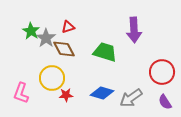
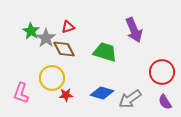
purple arrow: rotated 20 degrees counterclockwise
gray arrow: moved 1 px left, 1 px down
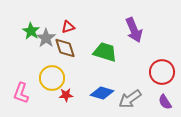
brown diamond: moved 1 px right, 1 px up; rotated 10 degrees clockwise
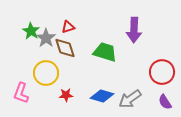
purple arrow: rotated 25 degrees clockwise
yellow circle: moved 6 px left, 5 px up
blue diamond: moved 3 px down
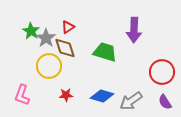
red triangle: rotated 16 degrees counterclockwise
yellow circle: moved 3 px right, 7 px up
pink L-shape: moved 1 px right, 2 px down
gray arrow: moved 1 px right, 2 px down
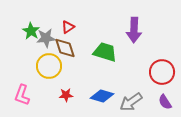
gray star: rotated 30 degrees clockwise
gray arrow: moved 1 px down
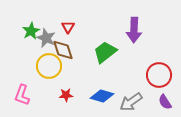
red triangle: rotated 24 degrees counterclockwise
green star: rotated 12 degrees clockwise
gray star: rotated 30 degrees clockwise
brown diamond: moved 2 px left, 2 px down
green trapezoid: rotated 55 degrees counterclockwise
red circle: moved 3 px left, 3 px down
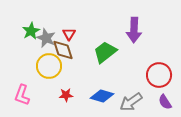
red triangle: moved 1 px right, 7 px down
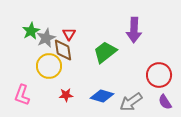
gray star: rotated 24 degrees clockwise
brown diamond: rotated 10 degrees clockwise
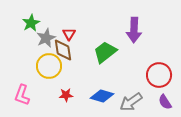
green star: moved 8 px up
